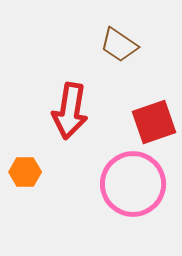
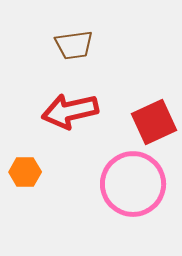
brown trapezoid: moved 45 px left; rotated 42 degrees counterclockwise
red arrow: rotated 68 degrees clockwise
red square: rotated 6 degrees counterclockwise
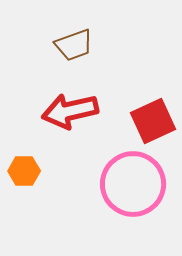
brown trapezoid: rotated 12 degrees counterclockwise
red square: moved 1 px left, 1 px up
orange hexagon: moved 1 px left, 1 px up
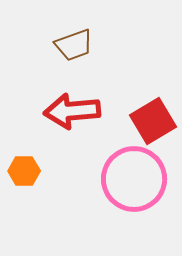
red arrow: moved 2 px right; rotated 8 degrees clockwise
red square: rotated 6 degrees counterclockwise
pink circle: moved 1 px right, 5 px up
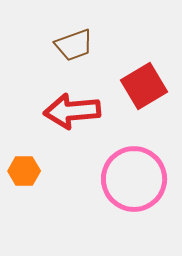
red square: moved 9 px left, 35 px up
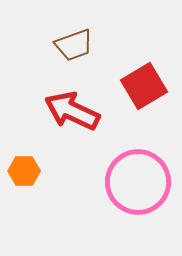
red arrow: rotated 30 degrees clockwise
pink circle: moved 4 px right, 3 px down
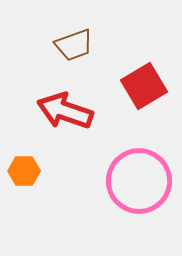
red arrow: moved 7 px left; rotated 6 degrees counterclockwise
pink circle: moved 1 px right, 1 px up
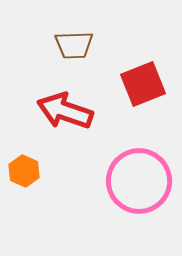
brown trapezoid: rotated 18 degrees clockwise
red square: moved 1 px left, 2 px up; rotated 9 degrees clockwise
orange hexagon: rotated 24 degrees clockwise
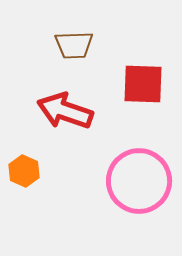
red square: rotated 24 degrees clockwise
